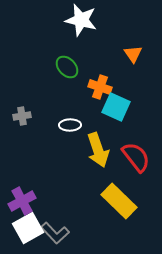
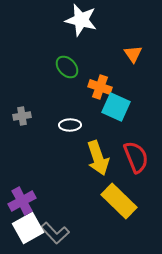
yellow arrow: moved 8 px down
red semicircle: rotated 16 degrees clockwise
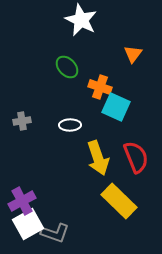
white star: rotated 12 degrees clockwise
orange triangle: rotated 12 degrees clockwise
gray cross: moved 5 px down
white square: moved 4 px up
gray L-shape: rotated 28 degrees counterclockwise
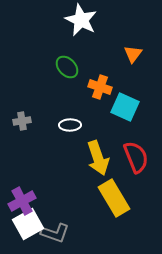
cyan square: moved 9 px right
yellow rectangle: moved 5 px left, 3 px up; rotated 15 degrees clockwise
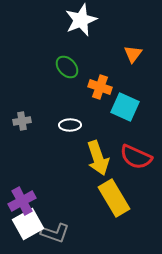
white star: rotated 24 degrees clockwise
red semicircle: rotated 136 degrees clockwise
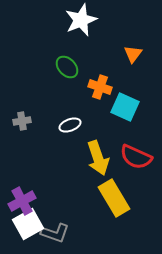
white ellipse: rotated 20 degrees counterclockwise
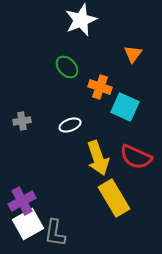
gray L-shape: rotated 80 degrees clockwise
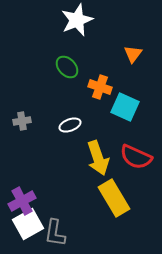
white star: moved 4 px left
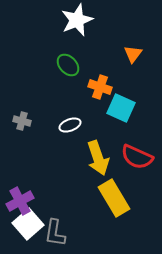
green ellipse: moved 1 px right, 2 px up
cyan square: moved 4 px left, 1 px down
gray cross: rotated 24 degrees clockwise
red semicircle: moved 1 px right
purple cross: moved 2 px left
white square: rotated 12 degrees counterclockwise
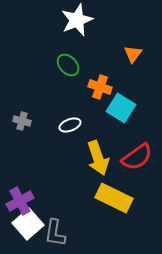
cyan square: rotated 8 degrees clockwise
red semicircle: rotated 60 degrees counterclockwise
yellow rectangle: rotated 33 degrees counterclockwise
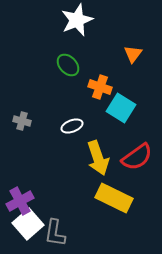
white ellipse: moved 2 px right, 1 px down
